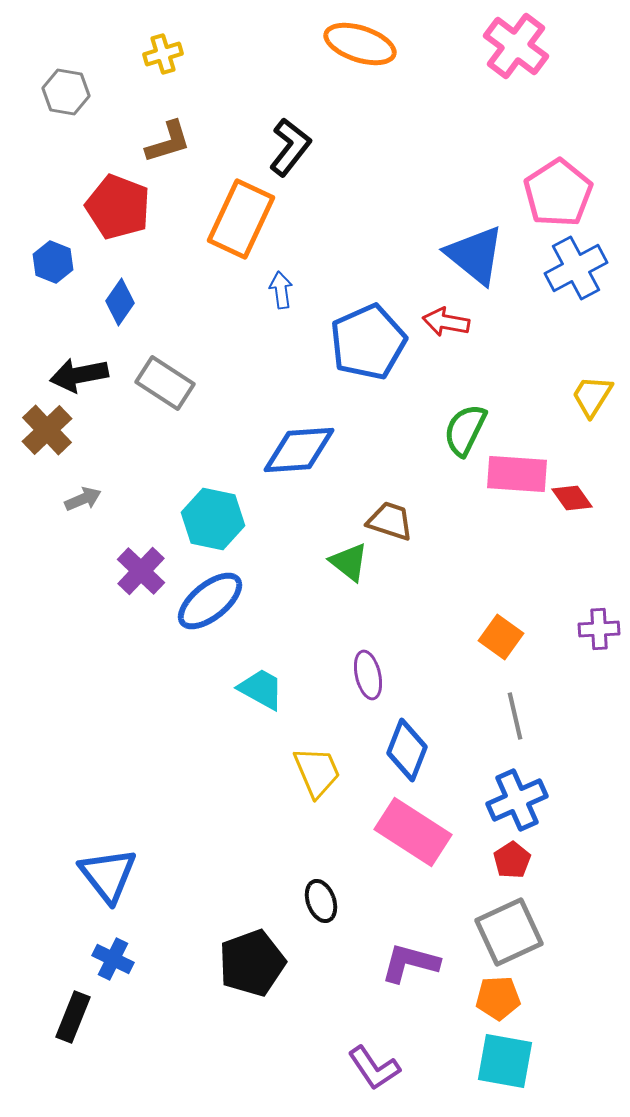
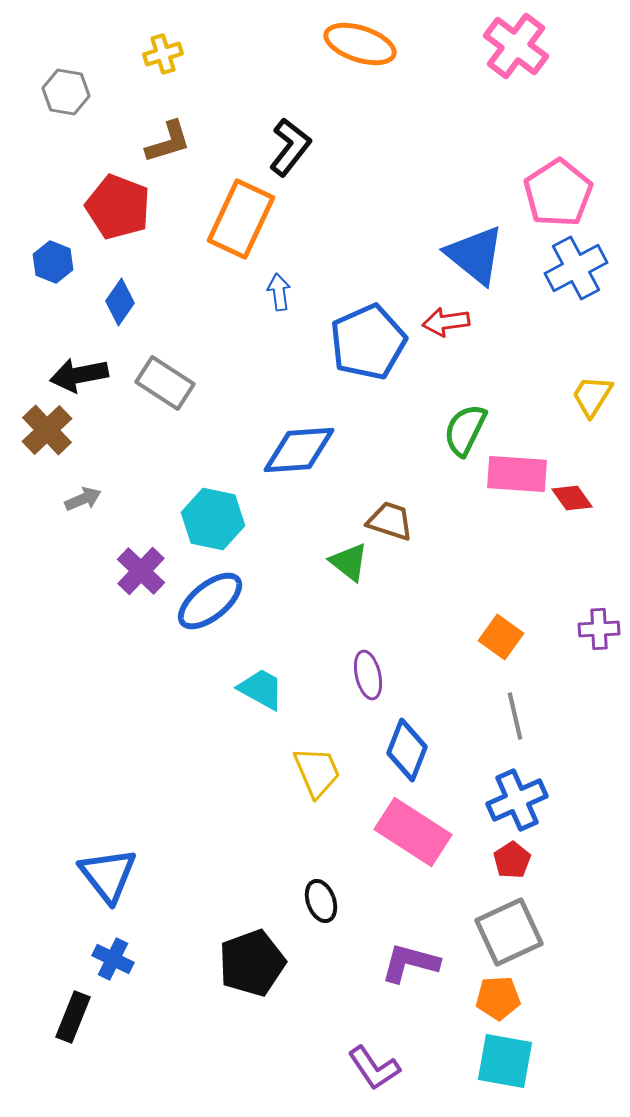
blue arrow at (281, 290): moved 2 px left, 2 px down
red arrow at (446, 322): rotated 18 degrees counterclockwise
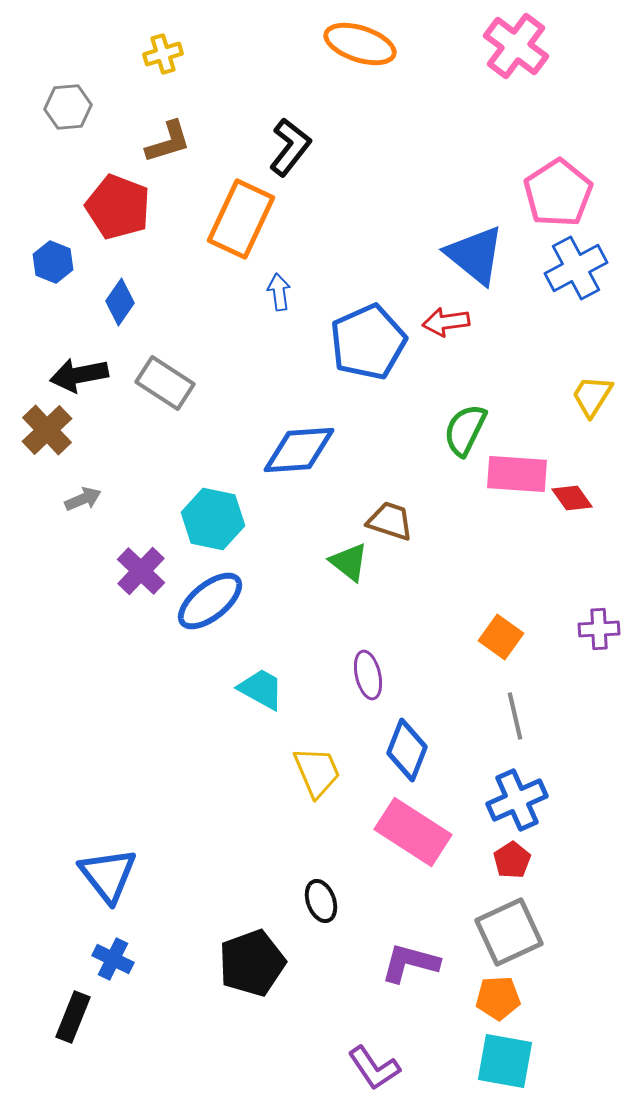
gray hexagon at (66, 92): moved 2 px right, 15 px down; rotated 15 degrees counterclockwise
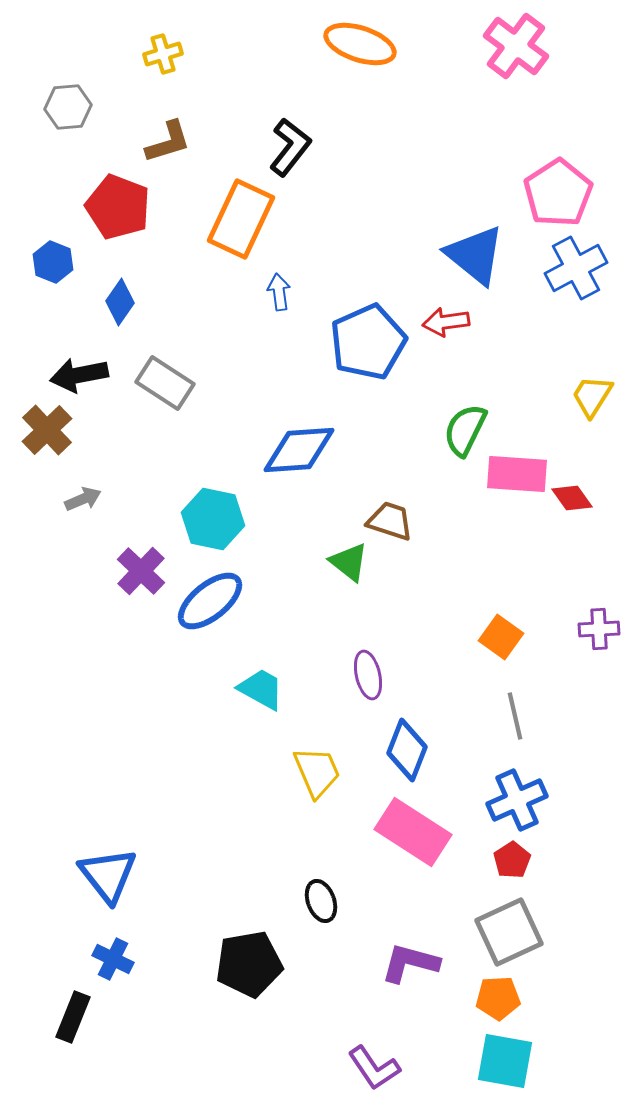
black pentagon at (252, 963): moved 3 px left, 1 px down; rotated 10 degrees clockwise
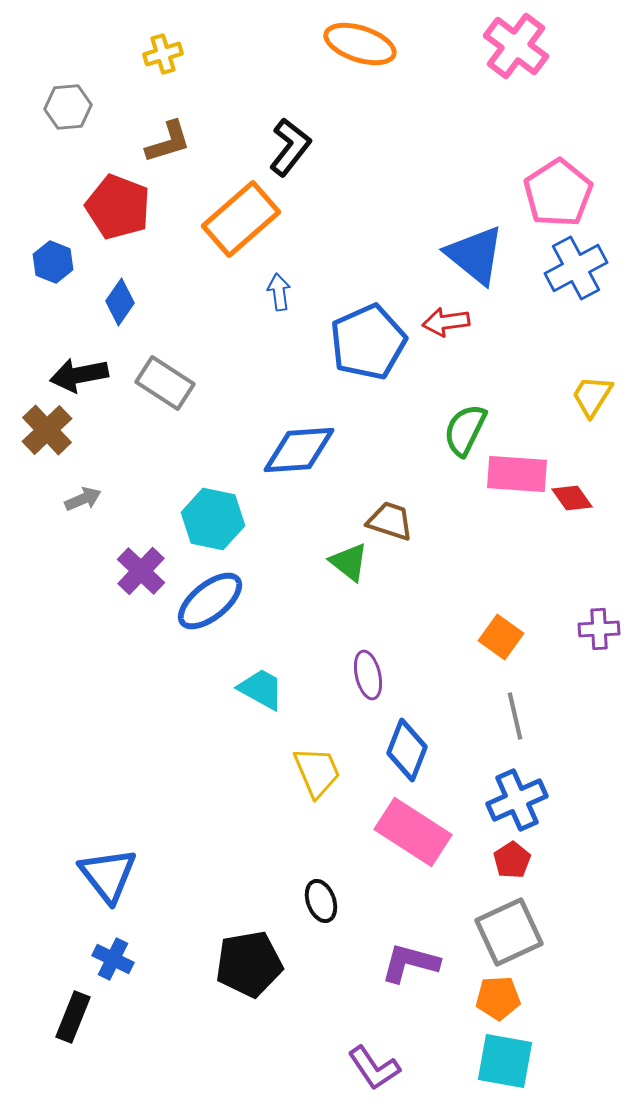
orange rectangle at (241, 219): rotated 24 degrees clockwise
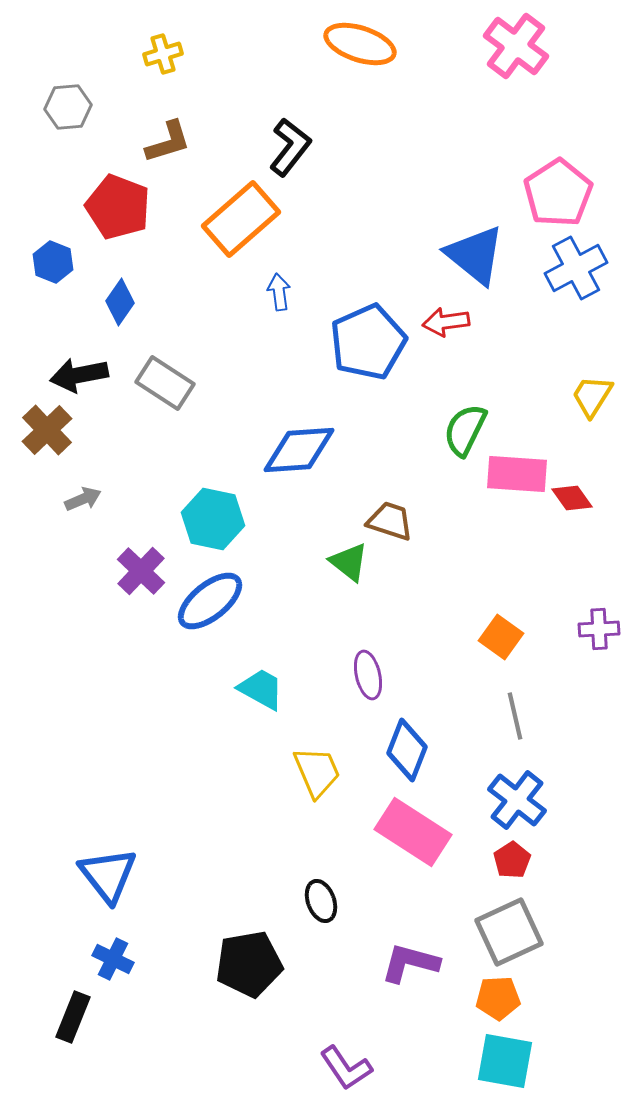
blue cross at (517, 800): rotated 28 degrees counterclockwise
purple L-shape at (374, 1068): moved 28 px left
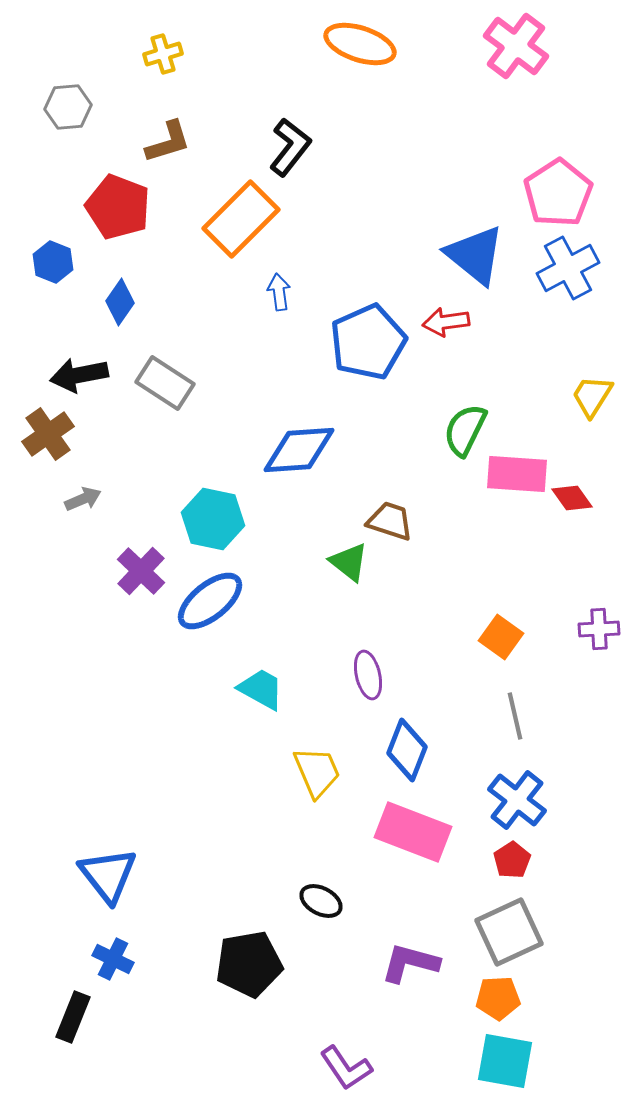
orange rectangle at (241, 219): rotated 4 degrees counterclockwise
blue cross at (576, 268): moved 8 px left
brown cross at (47, 430): moved 1 px right, 4 px down; rotated 9 degrees clockwise
pink rectangle at (413, 832): rotated 12 degrees counterclockwise
black ellipse at (321, 901): rotated 42 degrees counterclockwise
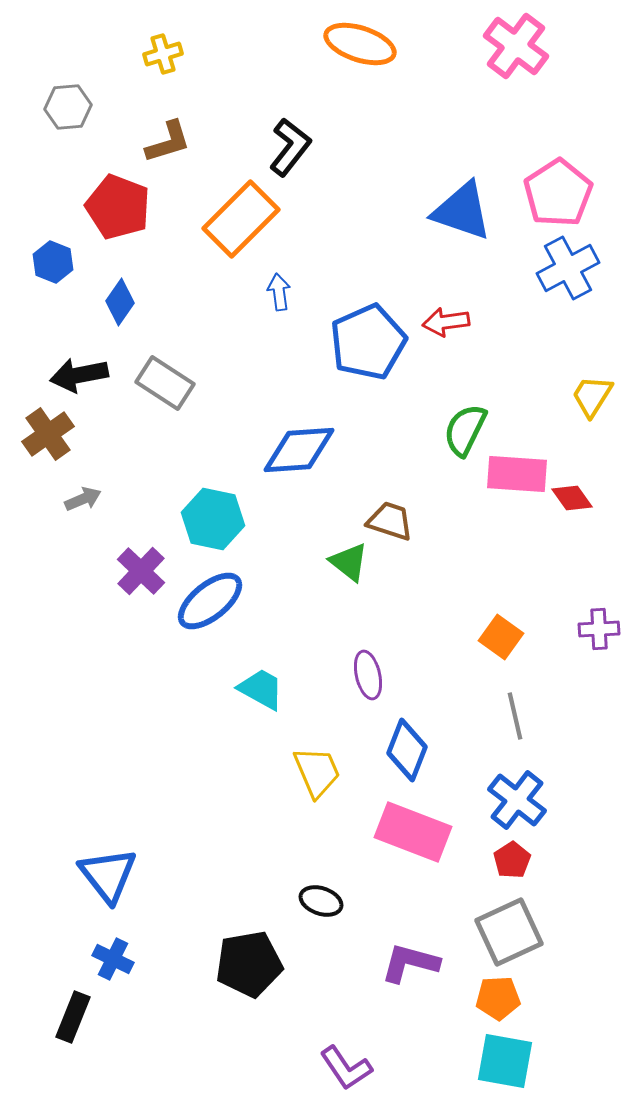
blue triangle at (475, 255): moved 13 px left, 44 px up; rotated 20 degrees counterclockwise
black ellipse at (321, 901): rotated 9 degrees counterclockwise
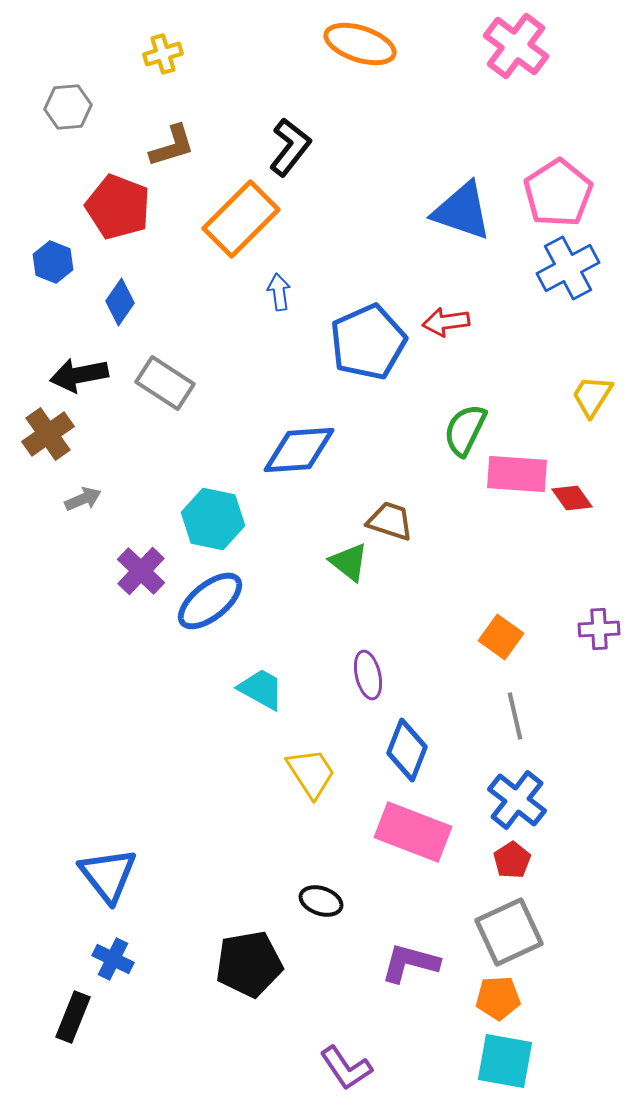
brown L-shape at (168, 142): moved 4 px right, 4 px down
yellow trapezoid at (317, 772): moved 6 px left, 1 px down; rotated 10 degrees counterclockwise
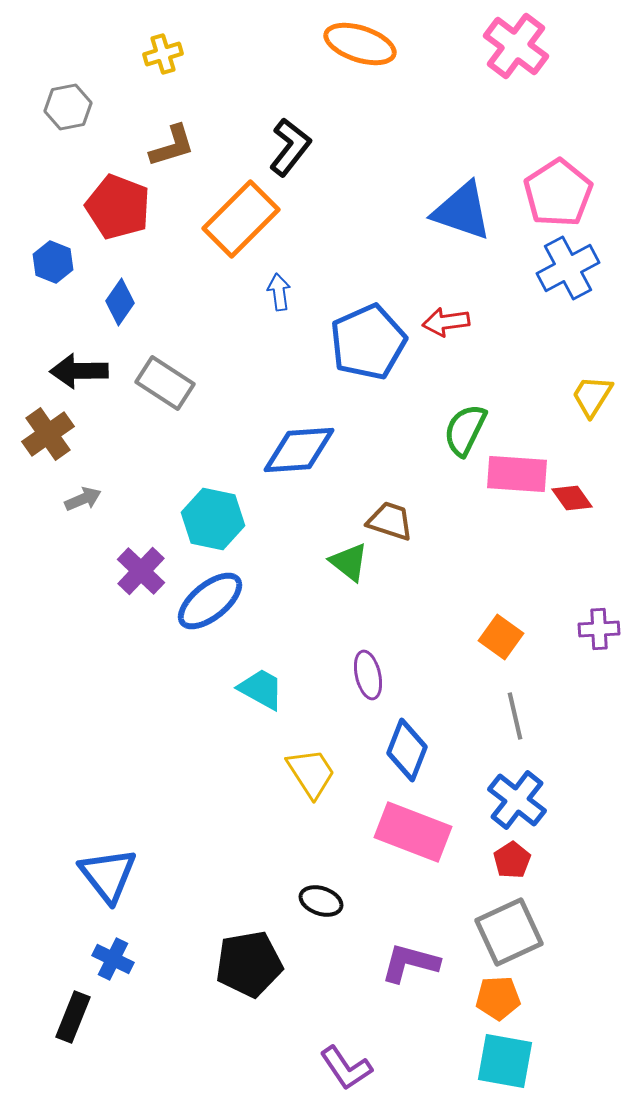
gray hexagon at (68, 107): rotated 6 degrees counterclockwise
black arrow at (79, 375): moved 4 px up; rotated 10 degrees clockwise
